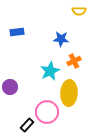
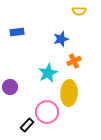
blue star: rotated 21 degrees counterclockwise
cyan star: moved 2 px left, 2 px down
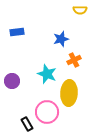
yellow semicircle: moved 1 px right, 1 px up
orange cross: moved 1 px up
cyan star: moved 1 px left, 1 px down; rotated 24 degrees counterclockwise
purple circle: moved 2 px right, 6 px up
black rectangle: moved 1 px up; rotated 72 degrees counterclockwise
